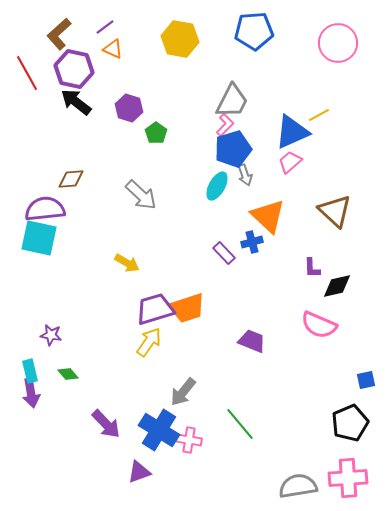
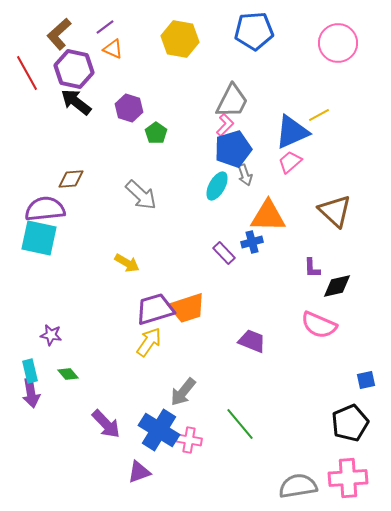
orange triangle at (268, 216): rotated 42 degrees counterclockwise
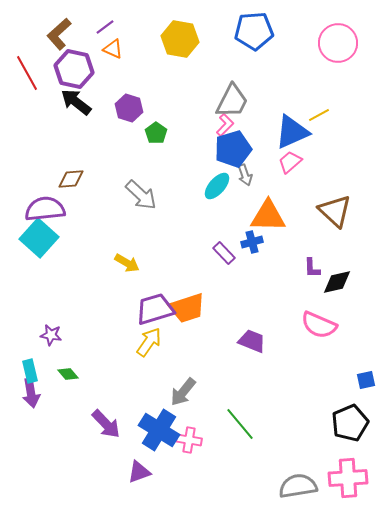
cyan ellipse at (217, 186): rotated 12 degrees clockwise
cyan square at (39, 238): rotated 30 degrees clockwise
black diamond at (337, 286): moved 4 px up
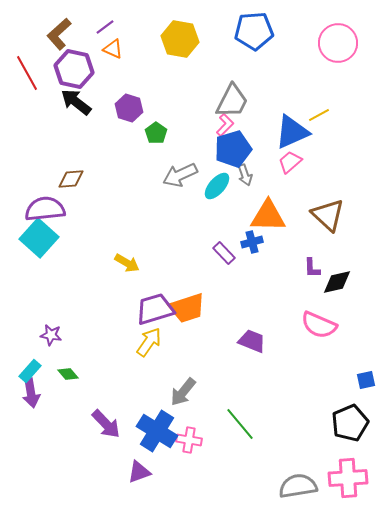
gray arrow at (141, 195): moved 39 px right, 20 px up; rotated 112 degrees clockwise
brown triangle at (335, 211): moved 7 px left, 4 px down
cyan rectangle at (30, 371): rotated 55 degrees clockwise
blue cross at (159, 430): moved 2 px left, 1 px down
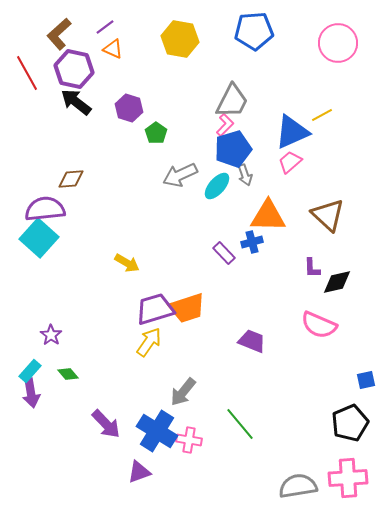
yellow line at (319, 115): moved 3 px right
purple star at (51, 335): rotated 25 degrees clockwise
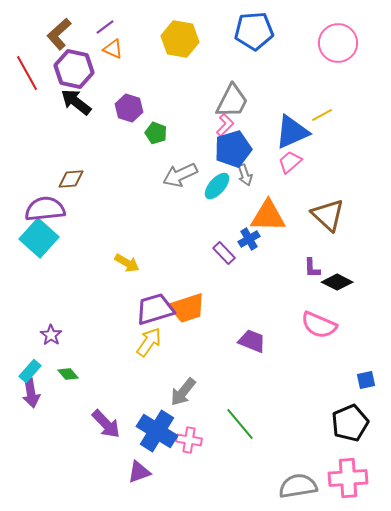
green pentagon at (156, 133): rotated 15 degrees counterclockwise
blue cross at (252, 242): moved 3 px left, 3 px up; rotated 15 degrees counterclockwise
black diamond at (337, 282): rotated 40 degrees clockwise
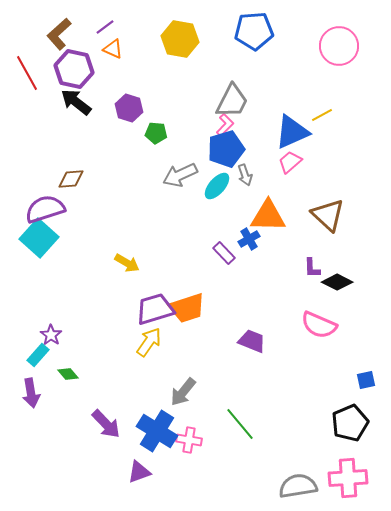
pink circle at (338, 43): moved 1 px right, 3 px down
green pentagon at (156, 133): rotated 15 degrees counterclockwise
blue pentagon at (233, 149): moved 7 px left
purple semicircle at (45, 209): rotated 12 degrees counterclockwise
cyan rectangle at (30, 371): moved 8 px right, 16 px up
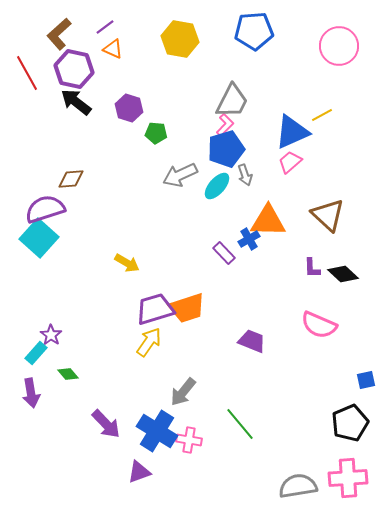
orange triangle at (268, 216): moved 5 px down
black diamond at (337, 282): moved 6 px right, 8 px up; rotated 16 degrees clockwise
cyan rectangle at (38, 355): moved 2 px left, 2 px up
